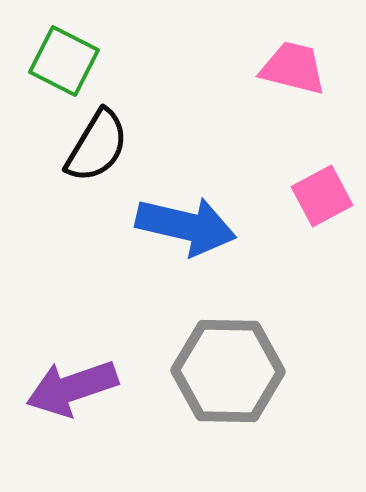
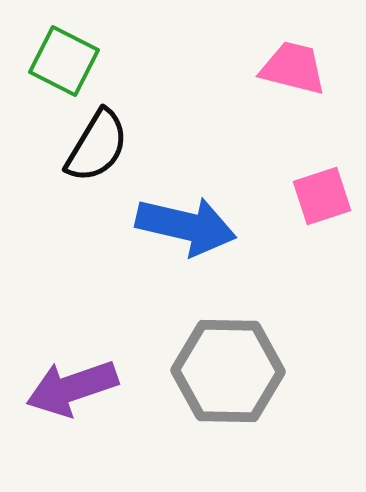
pink square: rotated 10 degrees clockwise
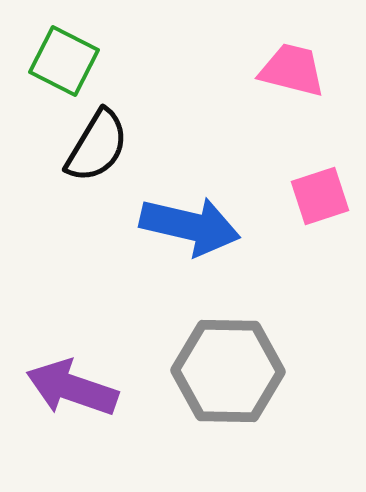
pink trapezoid: moved 1 px left, 2 px down
pink square: moved 2 px left
blue arrow: moved 4 px right
purple arrow: rotated 38 degrees clockwise
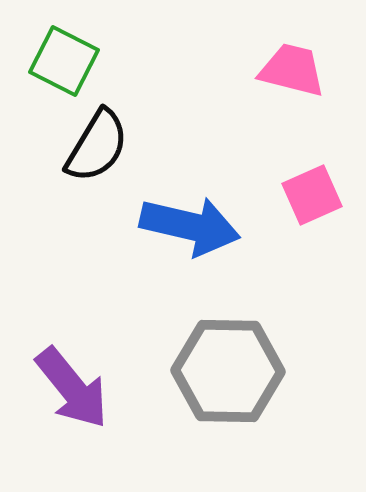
pink square: moved 8 px left, 1 px up; rotated 6 degrees counterclockwise
purple arrow: rotated 148 degrees counterclockwise
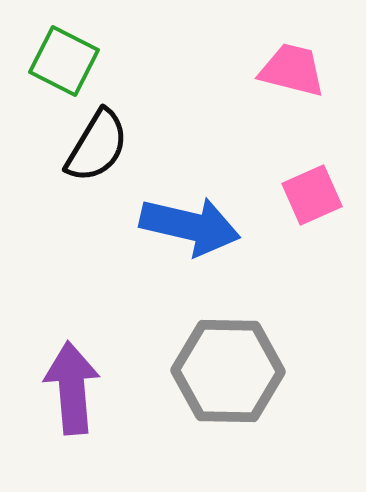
purple arrow: rotated 146 degrees counterclockwise
